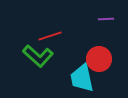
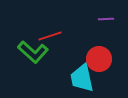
green L-shape: moved 5 px left, 4 px up
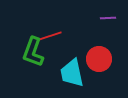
purple line: moved 2 px right, 1 px up
green L-shape: rotated 68 degrees clockwise
cyan trapezoid: moved 10 px left, 5 px up
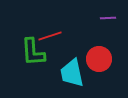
green L-shape: rotated 24 degrees counterclockwise
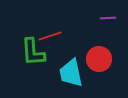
cyan trapezoid: moved 1 px left
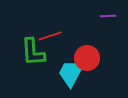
purple line: moved 2 px up
red circle: moved 12 px left, 1 px up
cyan trapezoid: rotated 40 degrees clockwise
